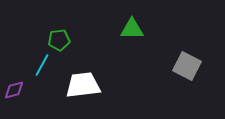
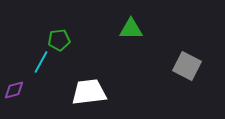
green triangle: moved 1 px left
cyan line: moved 1 px left, 3 px up
white trapezoid: moved 6 px right, 7 px down
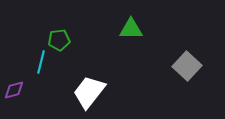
cyan line: rotated 15 degrees counterclockwise
gray square: rotated 16 degrees clockwise
white trapezoid: rotated 45 degrees counterclockwise
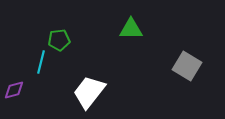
gray square: rotated 12 degrees counterclockwise
